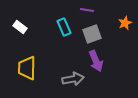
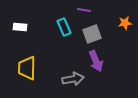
purple line: moved 3 px left
orange star: rotated 16 degrees clockwise
white rectangle: rotated 32 degrees counterclockwise
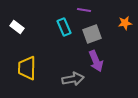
white rectangle: moved 3 px left; rotated 32 degrees clockwise
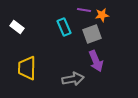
orange star: moved 23 px left, 8 px up
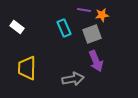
cyan rectangle: moved 1 px down
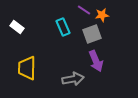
purple line: rotated 24 degrees clockwise
cyan rectangle: moved 1 px left, 1 px up
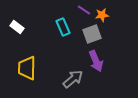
gray arrow: rotated 30 degrees counterclockwise
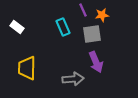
purple line: moved 1 px left; rotated 32 degrees clockwise
gray square: rotated 12 degrees clockwise
purple arrow: moved 1 px down
gray arrow: rotated 35 degrees clockwise
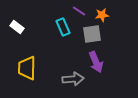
purple line: moved 4 px left, 1 px down; rotated 32 degrees counterclockwise
